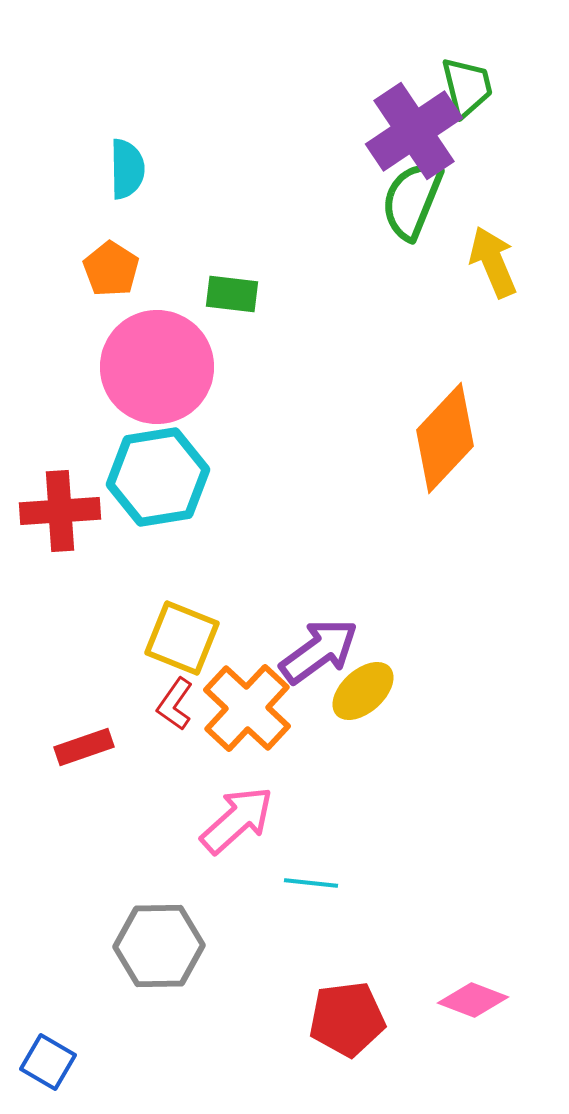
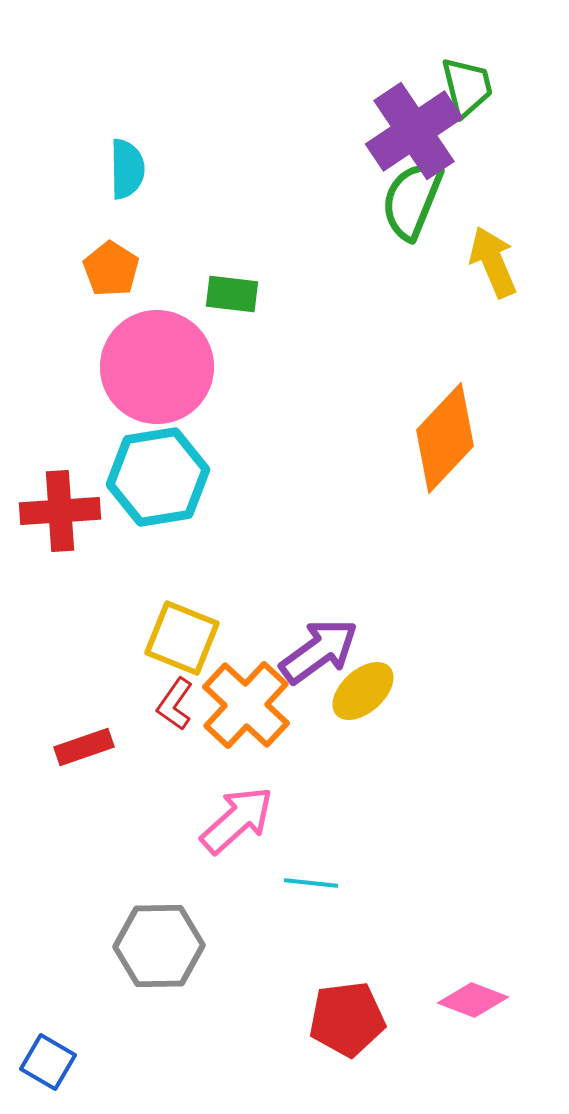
orange cross: moved 1 px left, 3 px up
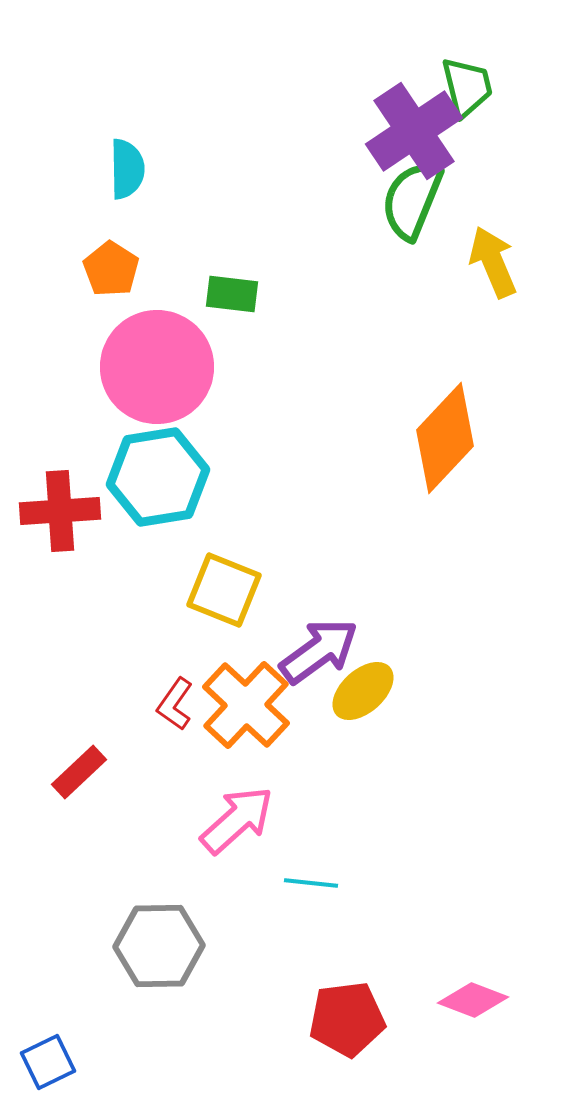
yellow square: moved 42 px right, 48 px up
red rectangle: moved 5 px left, 25 px down; rotated 24 degrees counterclockwise
blue square: rotated 34 degrees clockwise
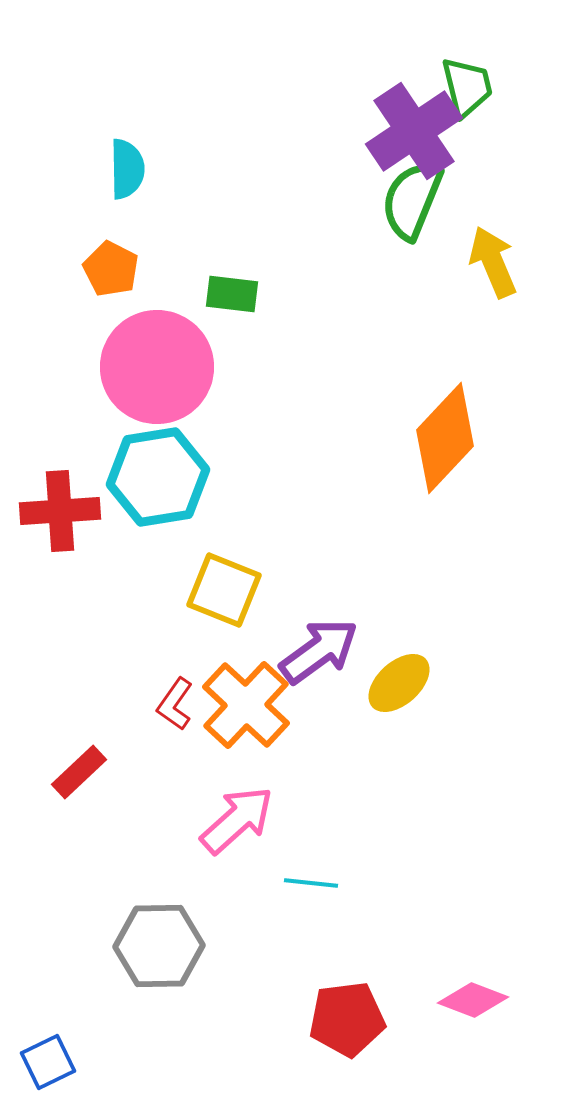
orange pentagon: rotated 6 degrees counterclockwise
yellow ellipse: moved 36 px right, 8 px up
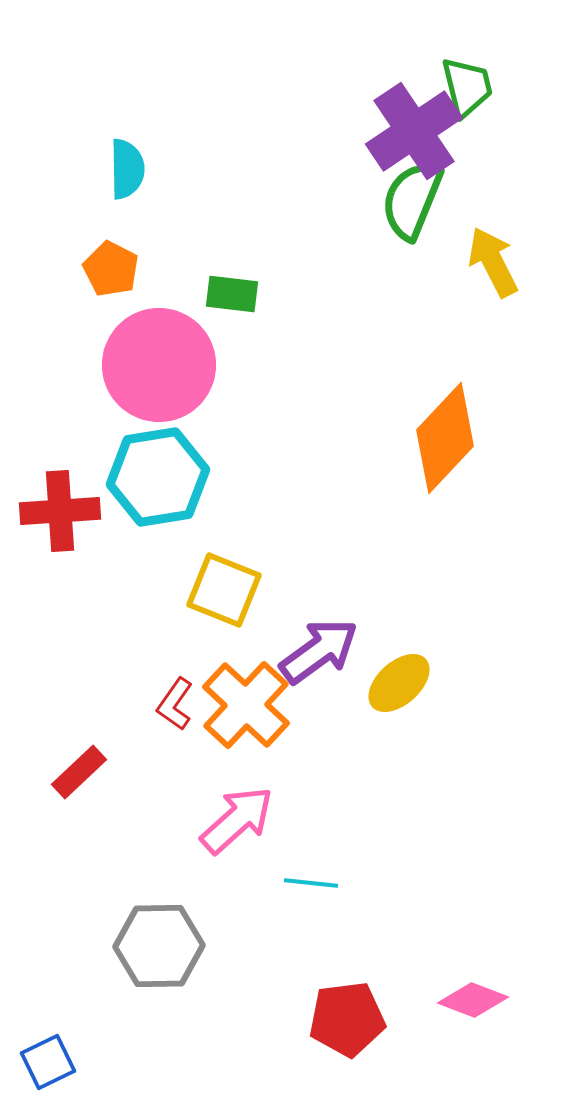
yellow arrow: rotated 4 degrees counterclockwise
pink circle: moved 2 px right, 2 px up
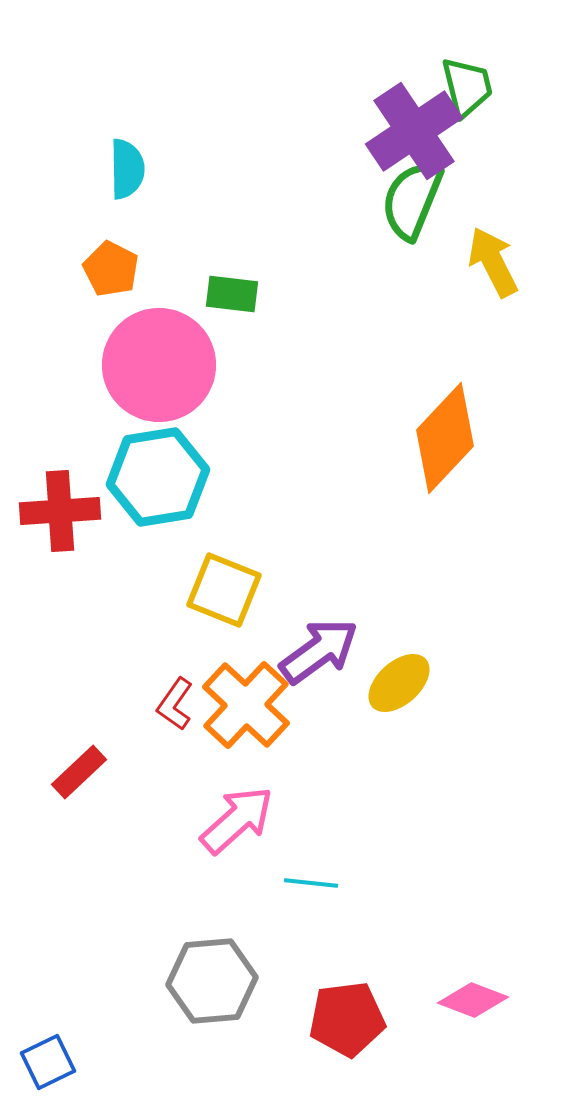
gray hexagon: moved 53 px right, 35 px down; rotated 4 degrees counterclockwise
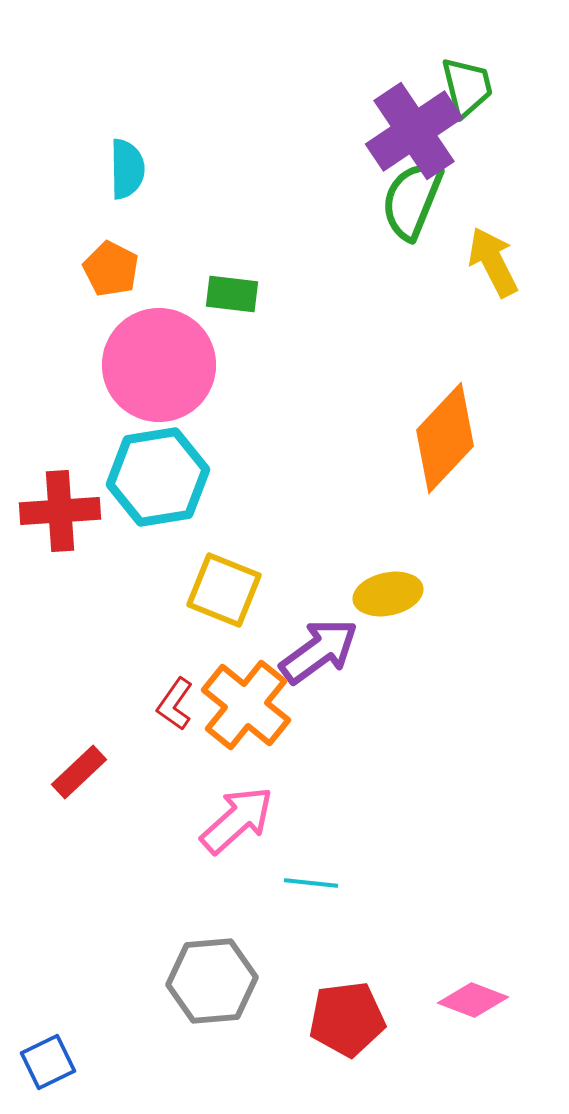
yellow ellipse: moved 11 px left, 89 px up; rotated 30 degrees clockwise
orange cross: rotated 4 degrees counterclockwise
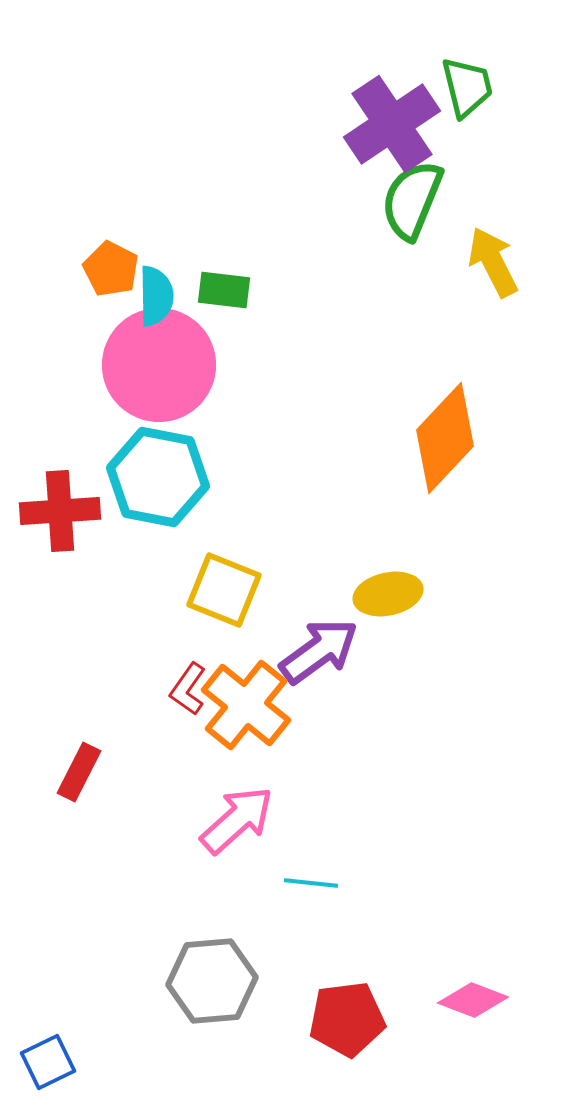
purple cross: moved 22 px left, 7 px up
cyan semicircle: moved 29 px right, 127 px down
green rectangle: moved 8 px left, 4 px up
cyan hexagon: rotated 20 degrees clockwise
red L-shape: moved 13 px right, 15 px up
red rectangle: rotated 20 degrees counterclockwise
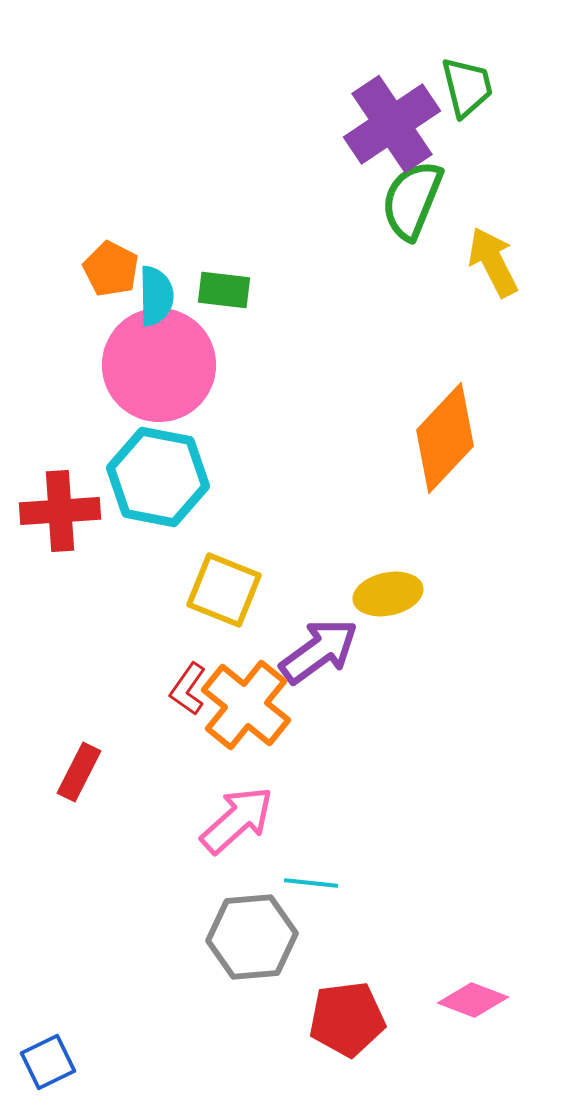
gray hexagon: moved 40 px right, 44 px up
